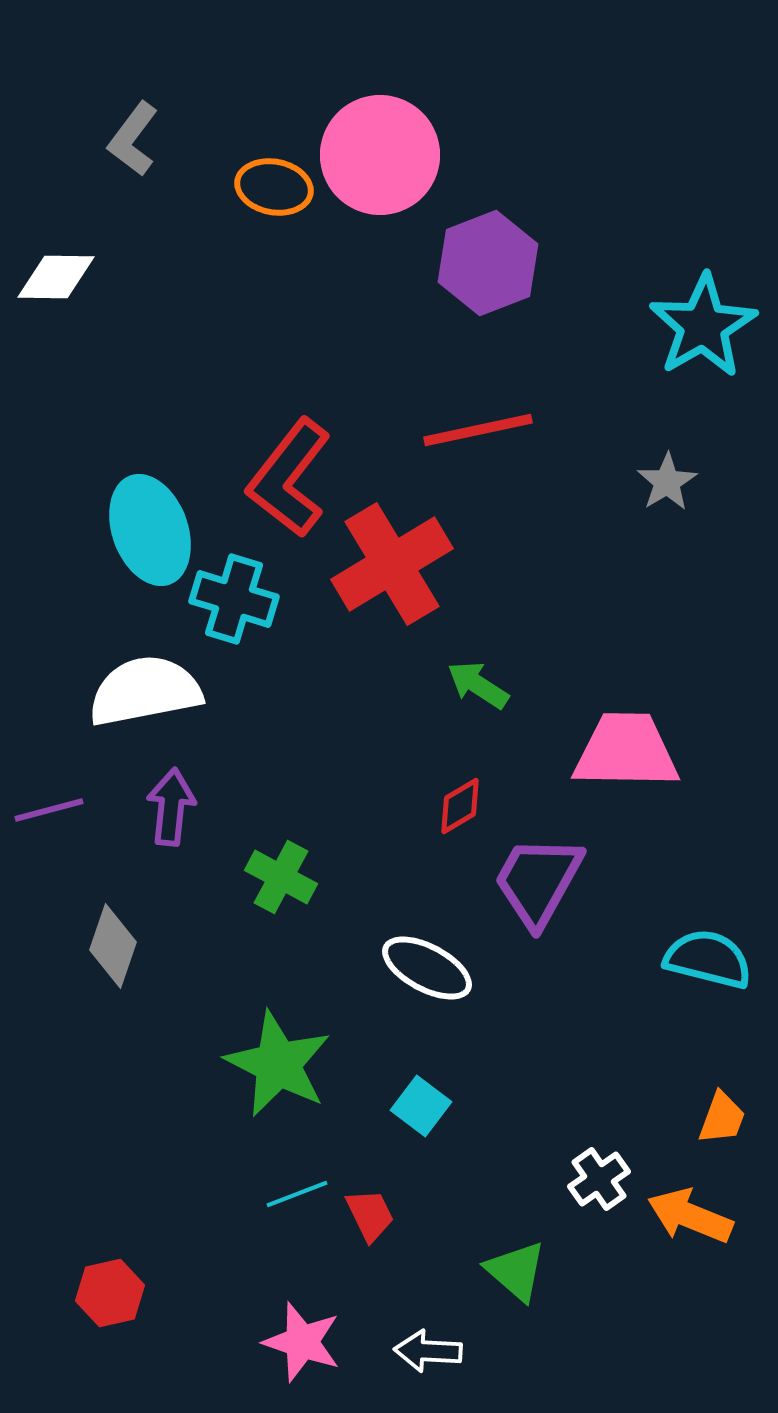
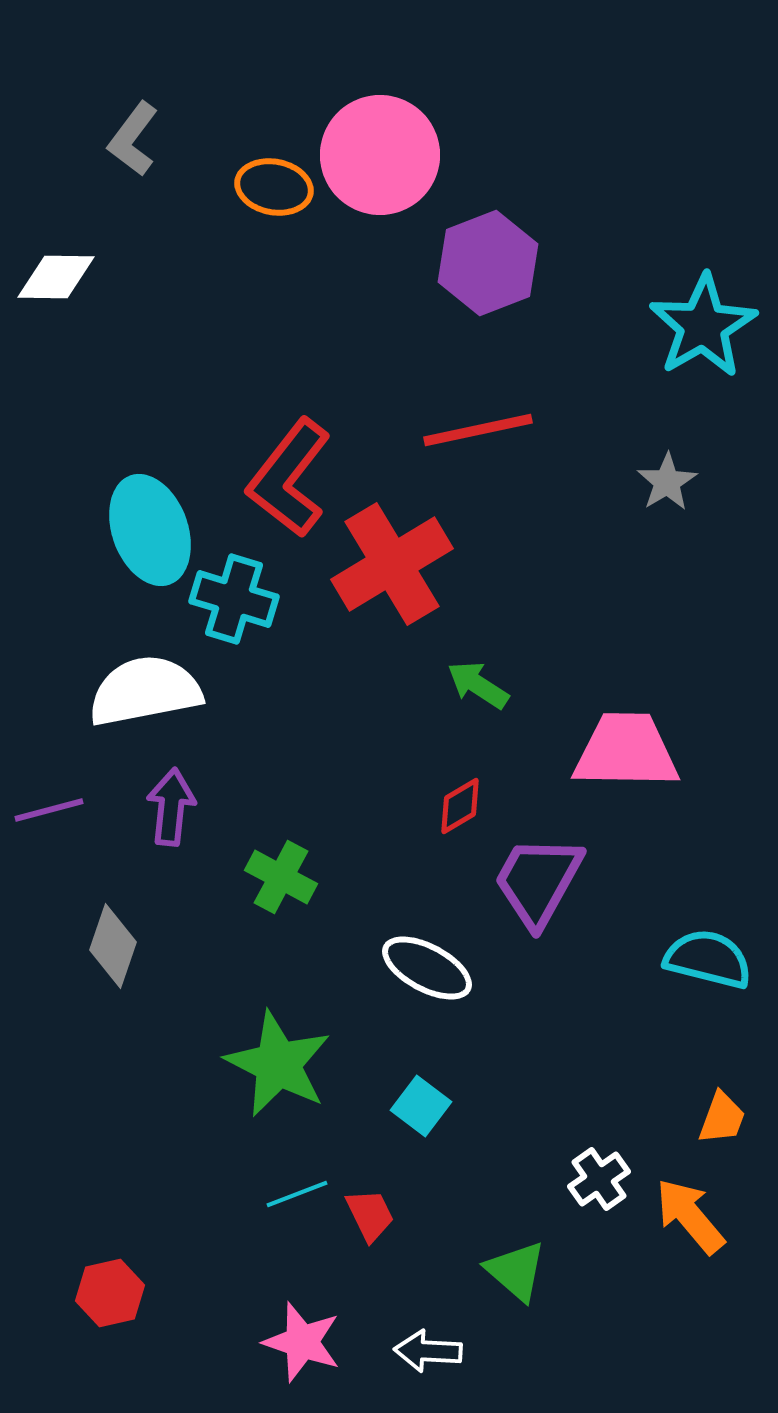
orange arrow: rotated 28 degrees clockwise
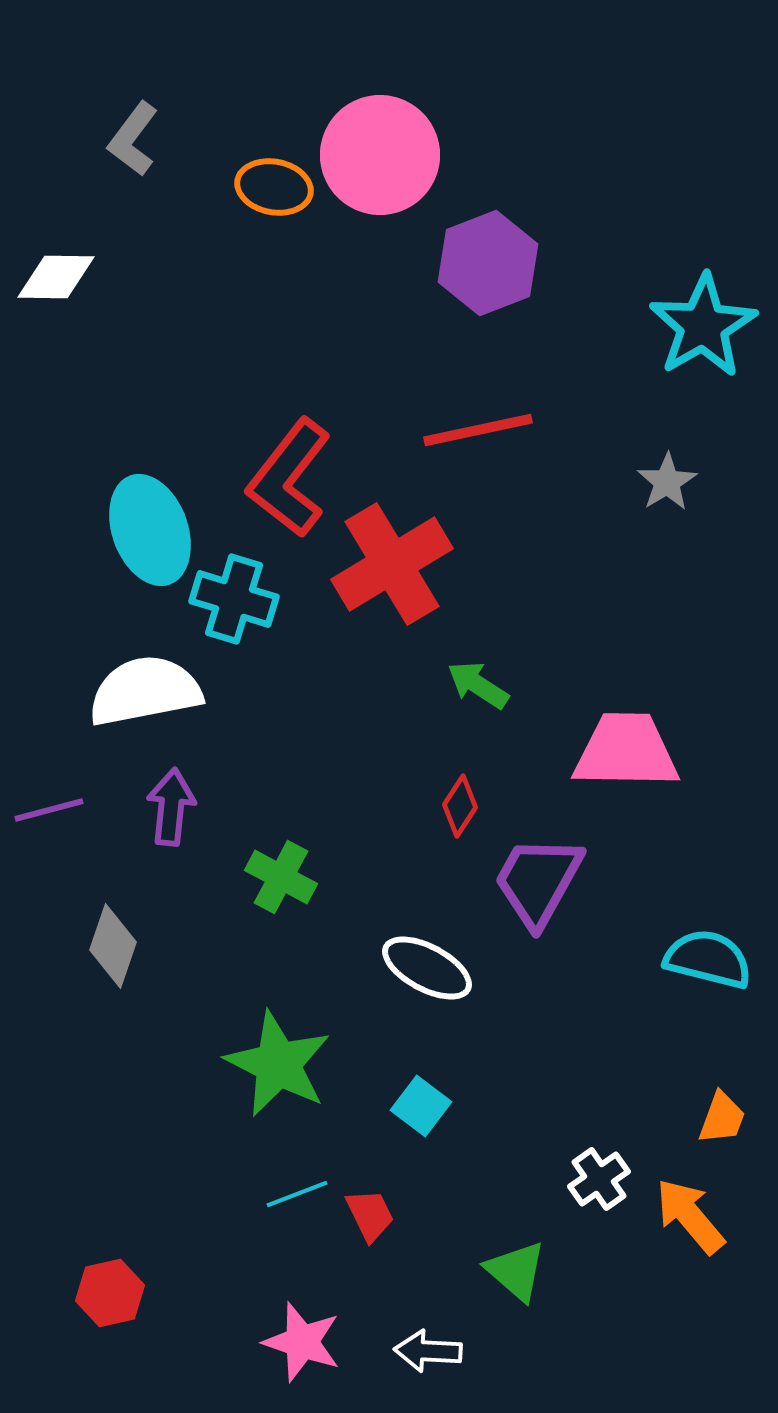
red diamond: rotated 26 degrees counterclockwise
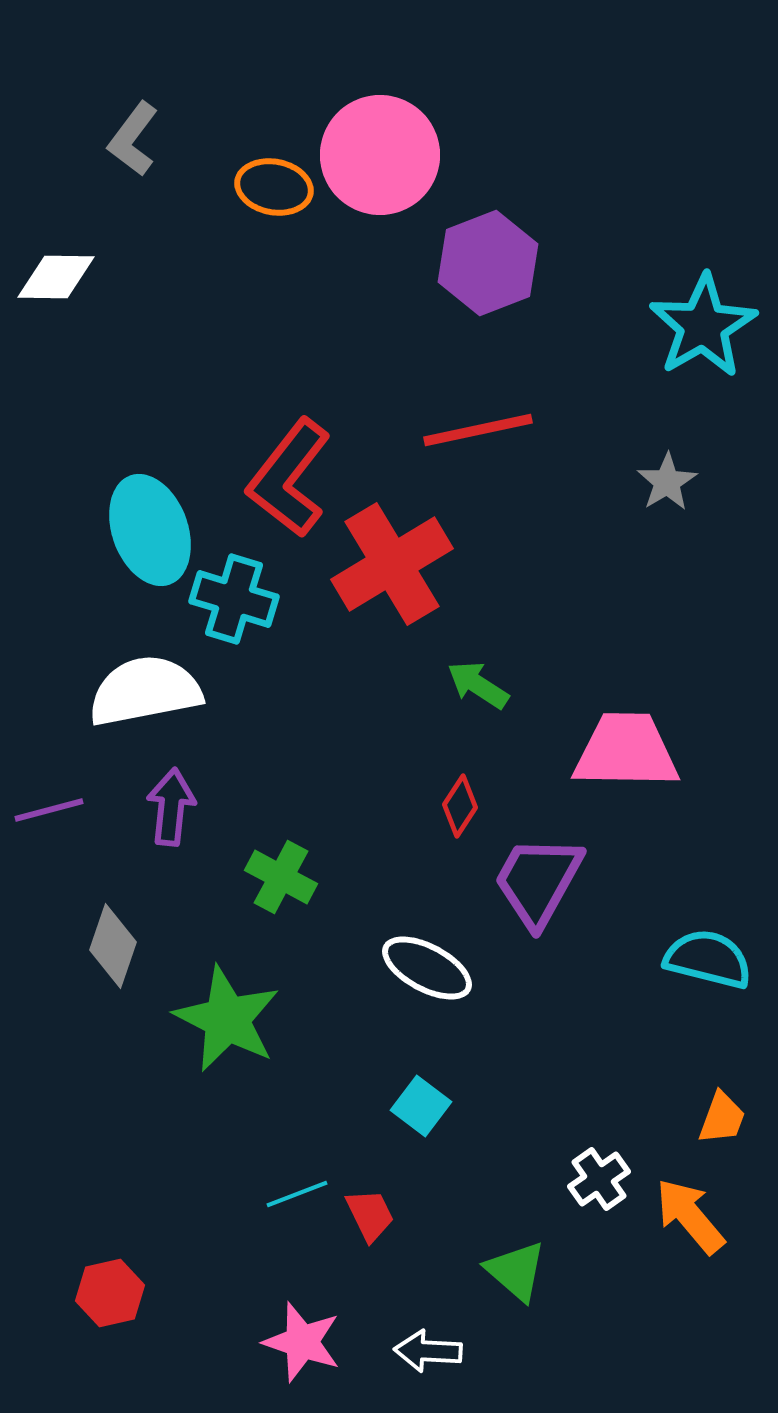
green star: moved 51 px left, 45 px up
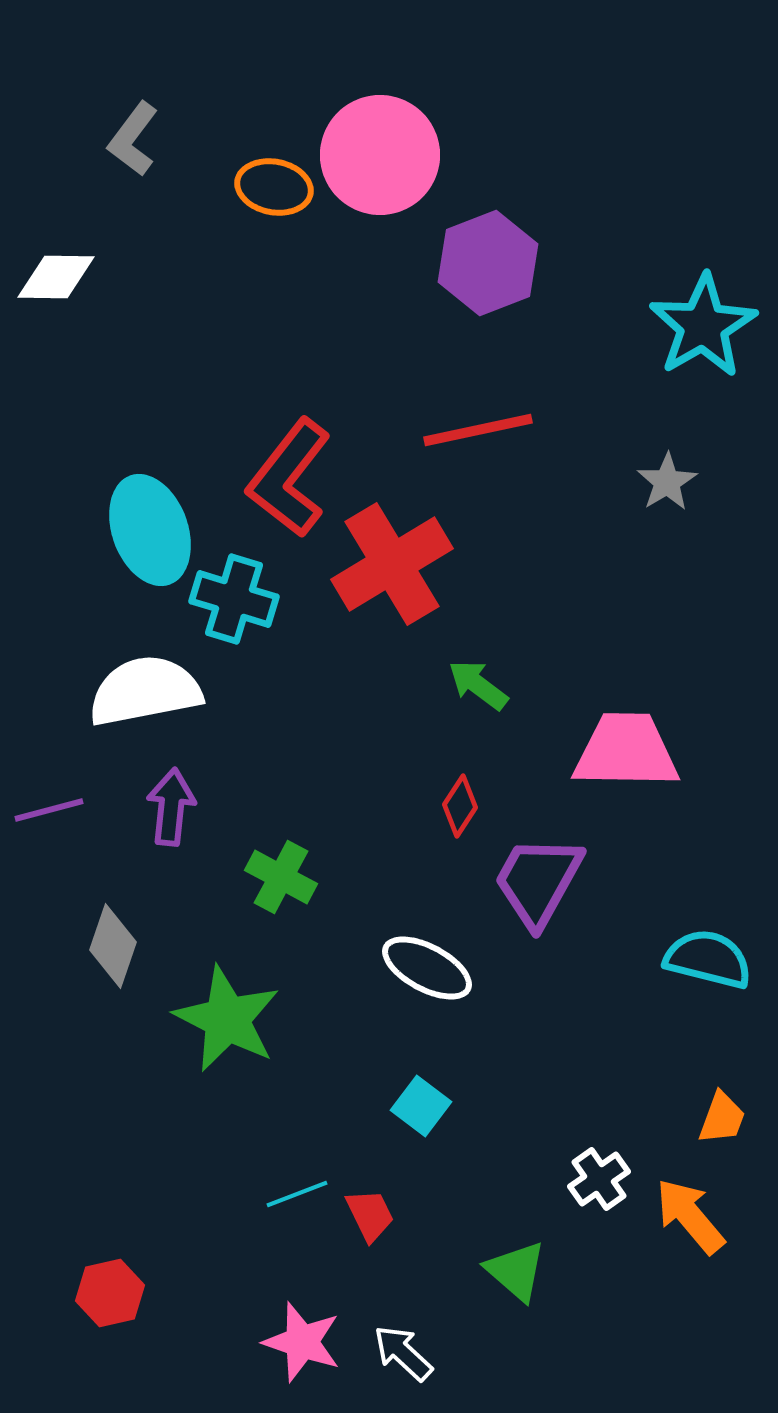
green arrow: rotated 4 degrees clockwise
white arrow: moved 25 px left, 2 px down; rotated 40 degrees clockwise
